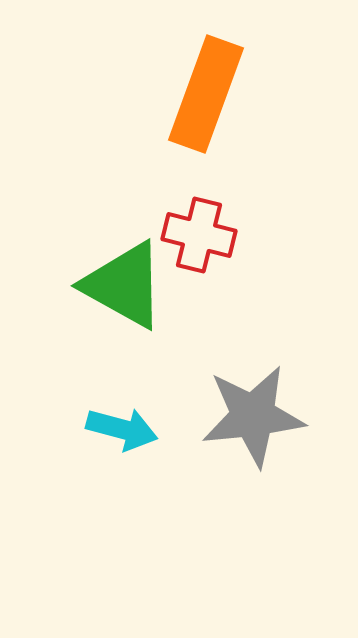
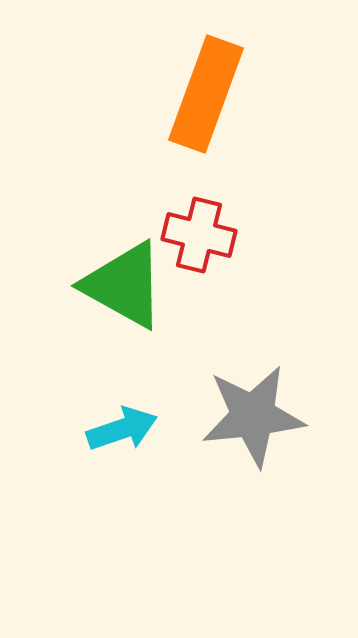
cyan arrow: rotated 34 degrees counterclockwise
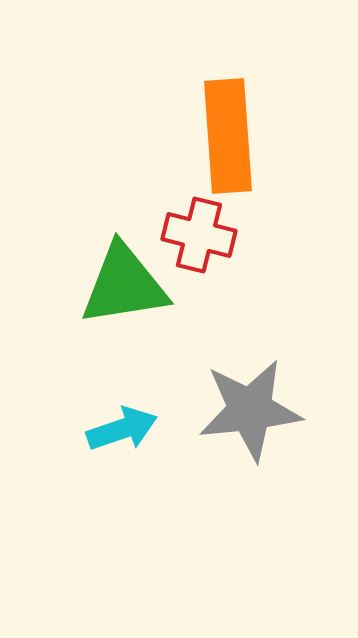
orange rectangle: moved 22 px right, 42 px down; rotated 24 degrees counterclockwise
green triangle: rotated 38 degrees counterclockwise
gray star: moved 3 px left, 6 px up
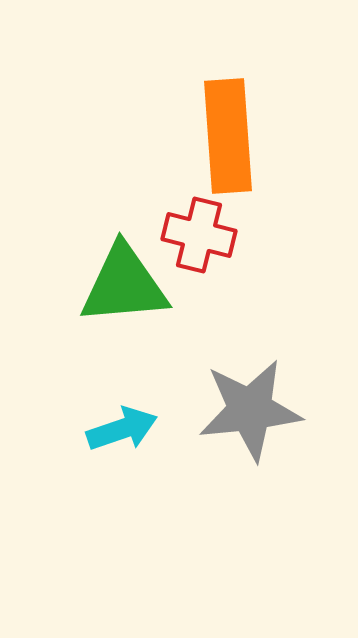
green triangle: rotated 4 degrees clockwise
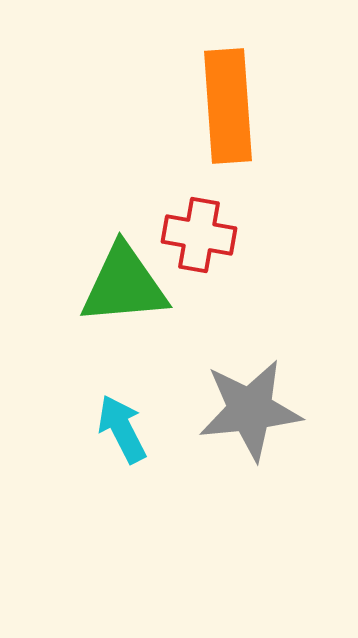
orange rectangle: moved 30 px up
red cross: rotated 4 degrees counterclockwise
cyan arrow: rotated 98 degrees counterclockwise
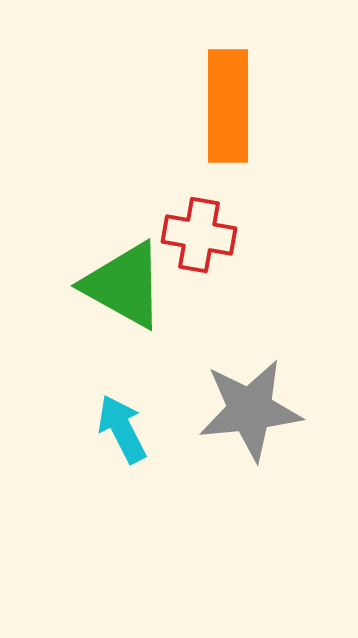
orange rectangle: rotated 4 degrees clockwise
green triangle: rotated 34 degrees clockwise
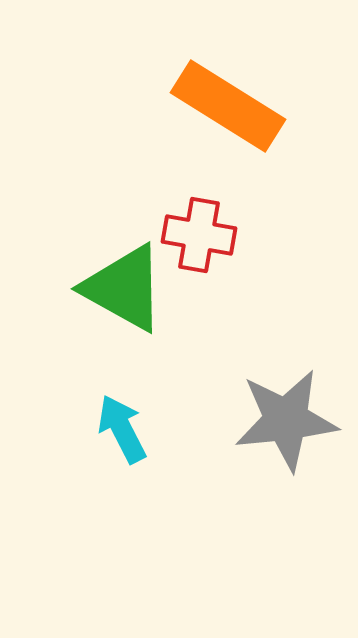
orange rectangle: rotated 58 degrees counterclockwise
green triangle: moved 3 px down
gray star: moved 36 px right, 10 px down
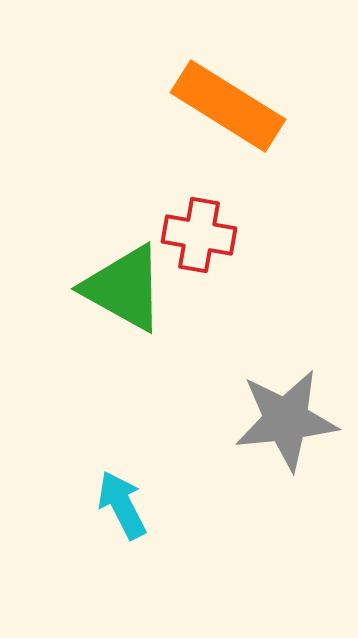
cyan arrow: moved 76 px down
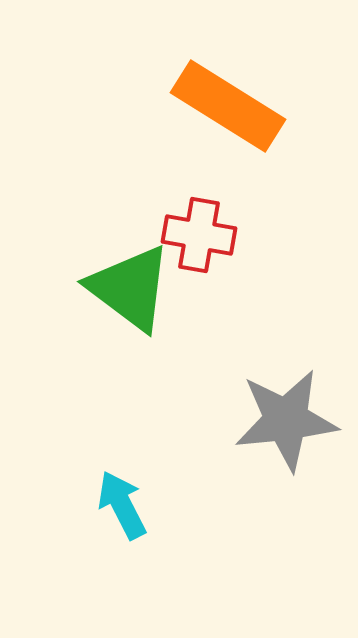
green triangle: moved 6 px right; rotated 8 degrees clockwise
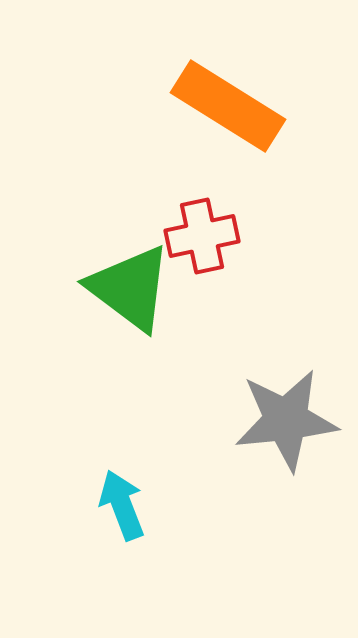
red cross: moved 3 px right, 1 px down; rotated 22 degrees counterclockwise
cyan arrow: rotated 6 degrees clockwise
